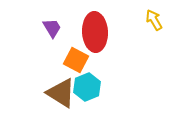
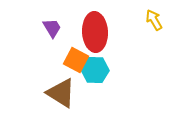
cyan hexagon: moved 8 px right, 17 px up; rotated 24 degrees clockwise
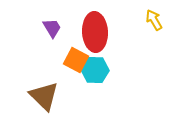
brown triangle: moved 17 px left, 3 px down; rotated 12 degrees clockwise
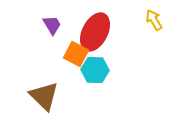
purple trapezoid: moved 3 px up
red ellipse: rotated 30 degrees clockwise
orange square: moved 6 px up
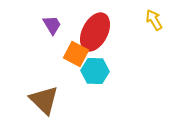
cyan hexagon: moved 1 px down
brown triangle: moved 4 px down
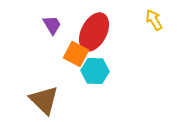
red ellipse: moved 1 px left
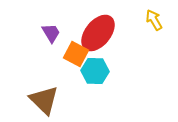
purple trapezoid: moved 1 px left, 8 px down
red ellipse: moved 4 px right, 1 px down; rotated 12 degrees clockwise
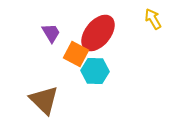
yellow arrow: moved 1 px left, 1 px up
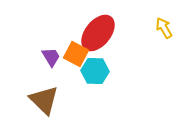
yellow arrow: moved 11 px right, 9 px down
purple trapezoid: moved 24 px down
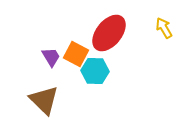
red ellipse: moved 11 px right
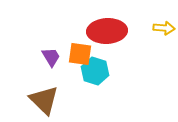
yellow arrow: rotated 125 degrees clockwise
red ellipse: moved 2 px left, 2 px up; rotated 48 degrees clockwise
orange square: moved 4 px right; rotated 20 degrees counterclockwise
cyan hexagon: rotated 16 degrees clockwise
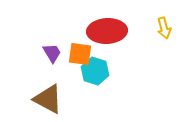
yellow arrow: rotated 70 degrees clockwise
purple trapezoid: moved 1 px right, 4 px up
brown triangle: moved 4 px right, 1 px up; rotated 16 degrees counterclockwise
